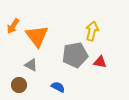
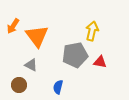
blue semicircle: rotated 104 degrees counterclockwise
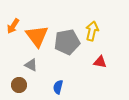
gray pentagon: moved 8 px left, 13 px up
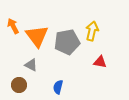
orange arrow: rotated 119 degrees clockwise
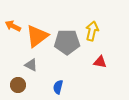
orange arrow: rotated 35 degrees counterclockwise
orange triangle: rotated 30 degrees clockwise
gray pentagon: rotated 10 degrees clockwise
brown circle: moved 1 px left
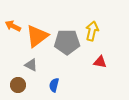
blue semicircle: moved 4 px left, 2 px up
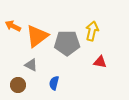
gray pentagon: moved 1 px down
blue semicircle: moved 2 px up
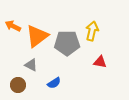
blue semicircle: rotated 136 degrees counterclockwise
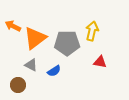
orange triangle: moved 2 px left, 2 px down
blue semicircle: moved 12 px up
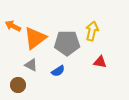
blue semicircle: moved 4 px right
